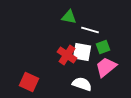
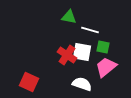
green square: rotated 32 degrees clockwise
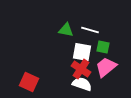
green triangle: moved 3 px left, 13 px down
red cross: moved 14 px right, 14 px down
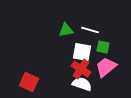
green triangle: rotated 21 degrees counterclockwise
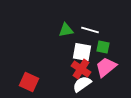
white semicircle: rotated 54 degrees counterclockwise
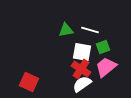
green square: rotated 32 degrees counterclockwise
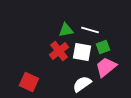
red cross: moved 22 px left, 18 px up; rotated 18 degrees clockwise
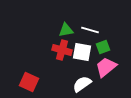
red cross: moved 3 px right, 1 px up; rotated 36 degrees counterclockwise
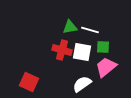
green triangle: moved 4 px right, 3 px up
green square: rotated 24 degrees clockwise
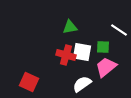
white line: moved 29 px right; rotated 18 degrees clockwise
red cross: moved 4 px right, 5 px down
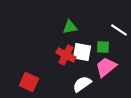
red cross: rotated 12 degrees clockwise
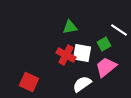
green square: moved 1 px right, 3 px up; rotated 32 degrees counterclockwise
white square: moved 1 px down
